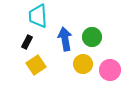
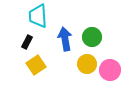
yellow circle: moved 4 px right
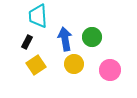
yellow circle: moved 13 px left
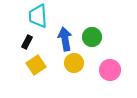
yellow circle: moved 1 px up
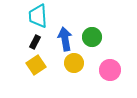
black rectangle: moved 8 px right
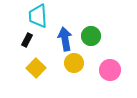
green circle: moved 1 px left, 1 px up
black rectangle: moved 8 px left, 2 px up
yellow square: moved 3 px down; rotated 12 degrees counterclockwise
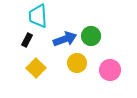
blue arrow: rotated 80 degrees clockwise
yellow circle: moved 3 px right
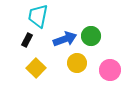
cyan trapezoid: rotated 15 degrees clockwise
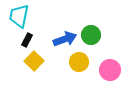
cyan trapezoid: moved 19 px left
green circle: moved 1 px up
yellow circle: moved 2 px right, 1 px up
yellow square: moved 2 px left, 7 px up
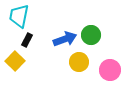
yellow square: moved 19 px left
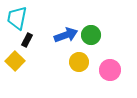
cyan trapezoid: moved 2 px left, 2 px down
blue arrow: moved 1 px right, 4 px up
